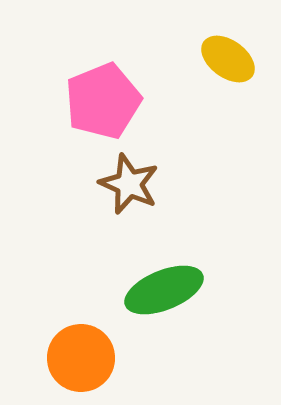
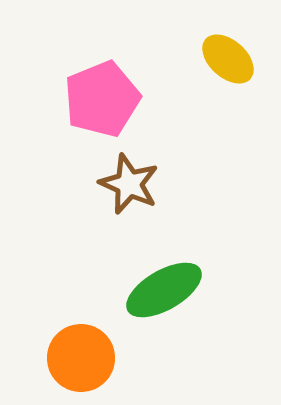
yellow ellipse: rotated 6 degrees clockwise
pink pentagon: moved 1 px left, 2 px up
green ellipse: rotated 8 degrees counterclockwise
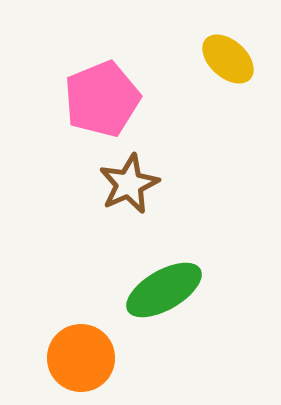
brown star: rotated 24 degrees clockwise
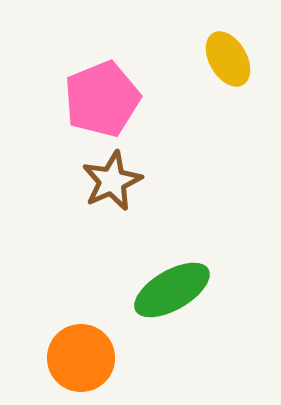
yellow ellipse: rotated 18 degrees clockwise
brown star: moved 17 px left, 3 px up
green ellipse: moved 8 px right
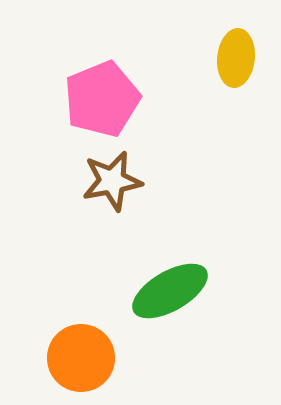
yellow ellipse: moved 8 px right, 1 px up; rotated 36 degrees clockwise
brown star: rotated 14 degrees clockwise
green ellipse: moved 2 px left, 1 px down
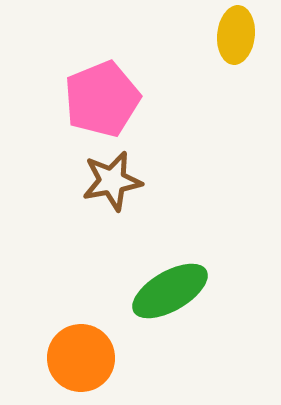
yellow ellipse: moved 23 px up
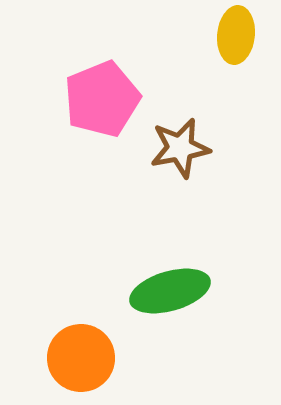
brown star: moved 68 px right, 33 px up
green ellipse: rotated 14 degrees clockwise
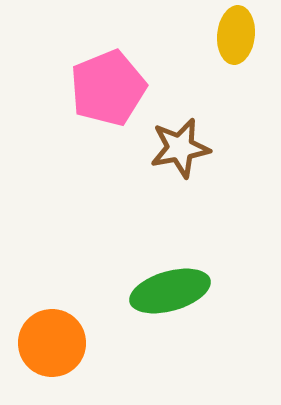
pink pentagon: moved 6 px right, 11 px up
orange circle: moved 29 px left, 15 px up
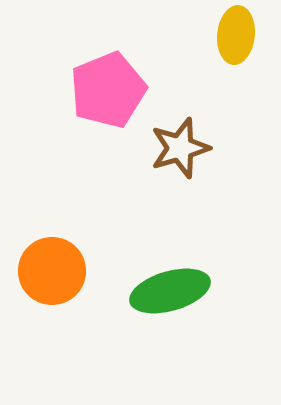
pink pentagon: moved 2 px down
brown star: rotated 6 degrees counterclockwise
orange circle: moved 72 px up
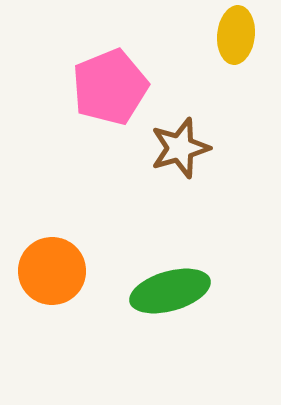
pink pentagon: moved 2 px right, 3 px up
